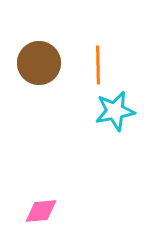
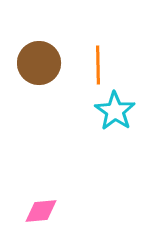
cyan star: rotated 27 degrees counterclockwise
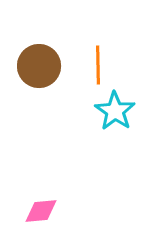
brown circle: moved 3 px down
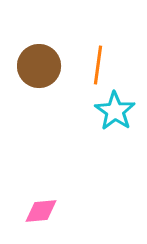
orange line: rotated 9 degrees clockwise
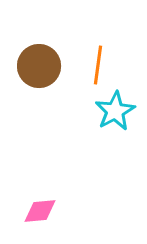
cyan star: rotated 9 degrees clockwise
pink diamond: moved 1 px left
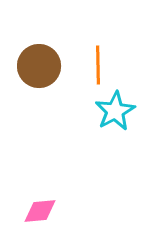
orange line: rotated 9 degrees counterclockwise
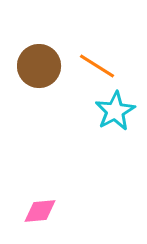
orange line: moved 1 px left, 1 px down; rotated 57 degrees counterclockwise
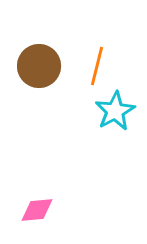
orange line: rotated 72 degrees clockwise
pink diamond: moved 3 px left, 1 px up
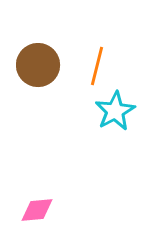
brown circle: moved 1 px left, 1 px up
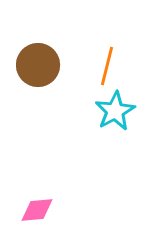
orange line: moved 10 px right
